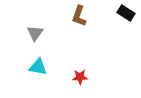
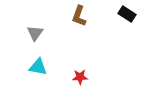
black rectangle: moved 1 px right, 1 px down
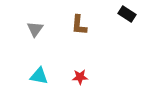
brown L-shape: moved 9 px down; rotated 15 degrees counterclockwise
gray triangle: moved 4 px up
cyan triangle: moved 1 px right, 9 px down
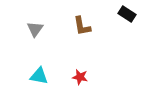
brown L-shape: moved 3 px right, 1 px down; rotated 15 degrees counterclockwise
red star: rotated 14 degrees clockwise
